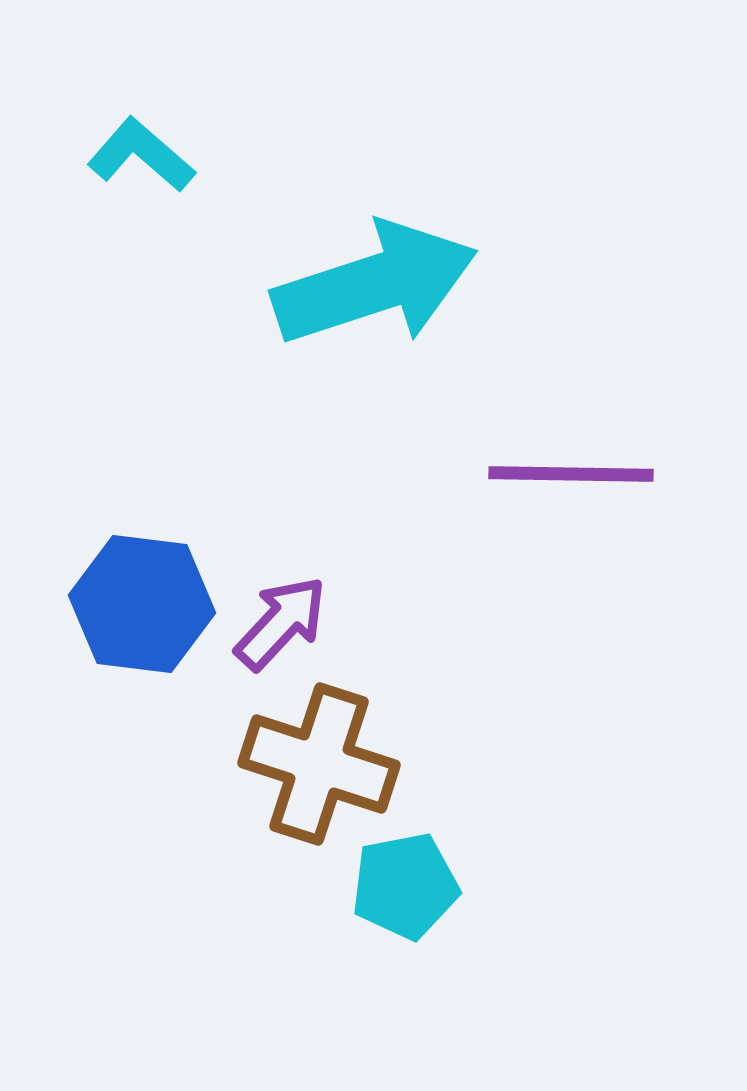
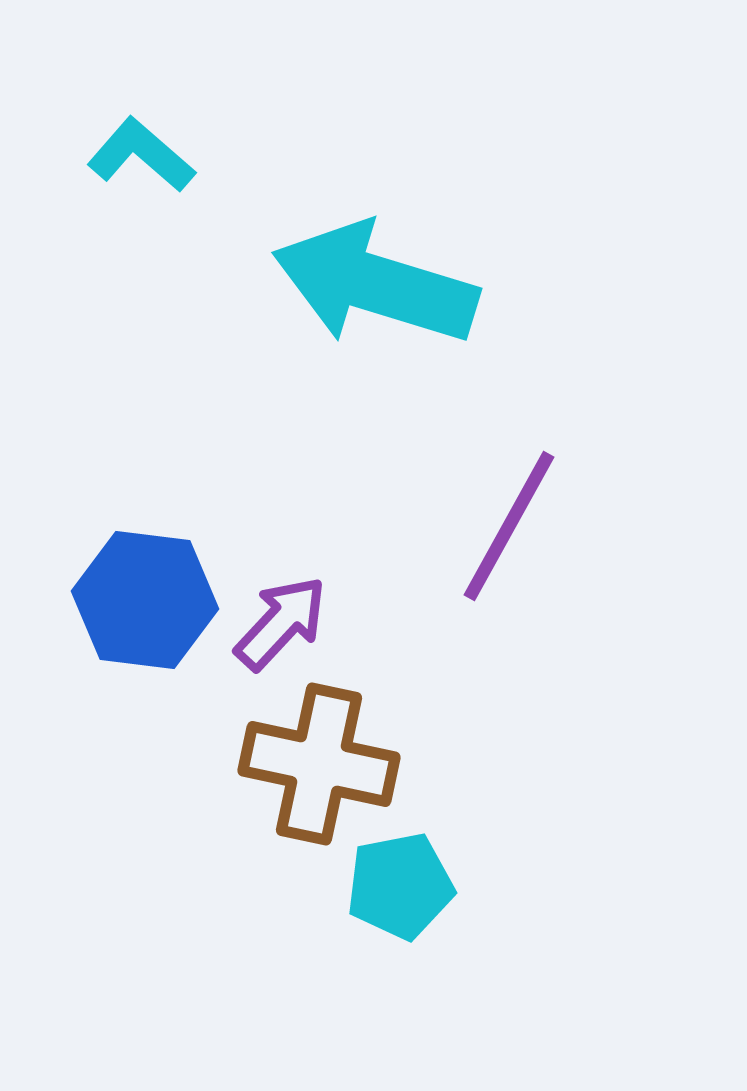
cyan arrow: rotated 145 degrees counterclockwise
purple line: moved 62 px left, 52 px down; rotated 62 degrees counterclockwise
blue hexagon: moved 3 px right, 4 px up
brown cross: rotated 6 degrees counterclockwise
cyan pentagon: moved 5 px left
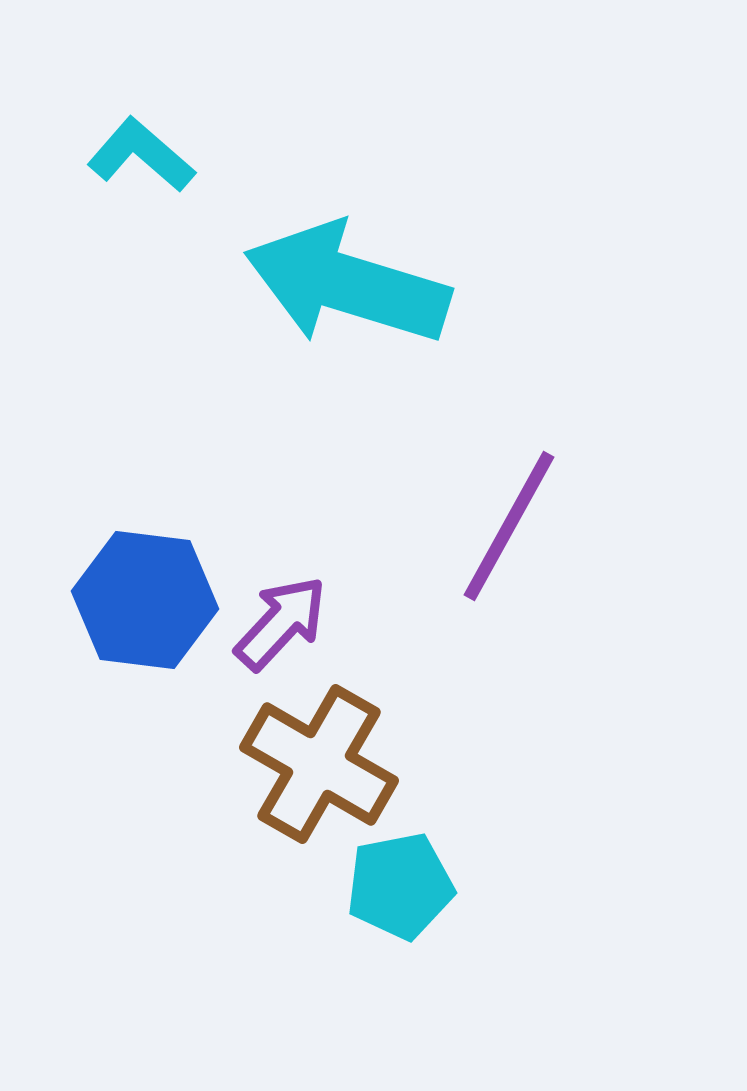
cyan arrow: moved 28 px left
brown cross: rotated 18 degrees clockwise
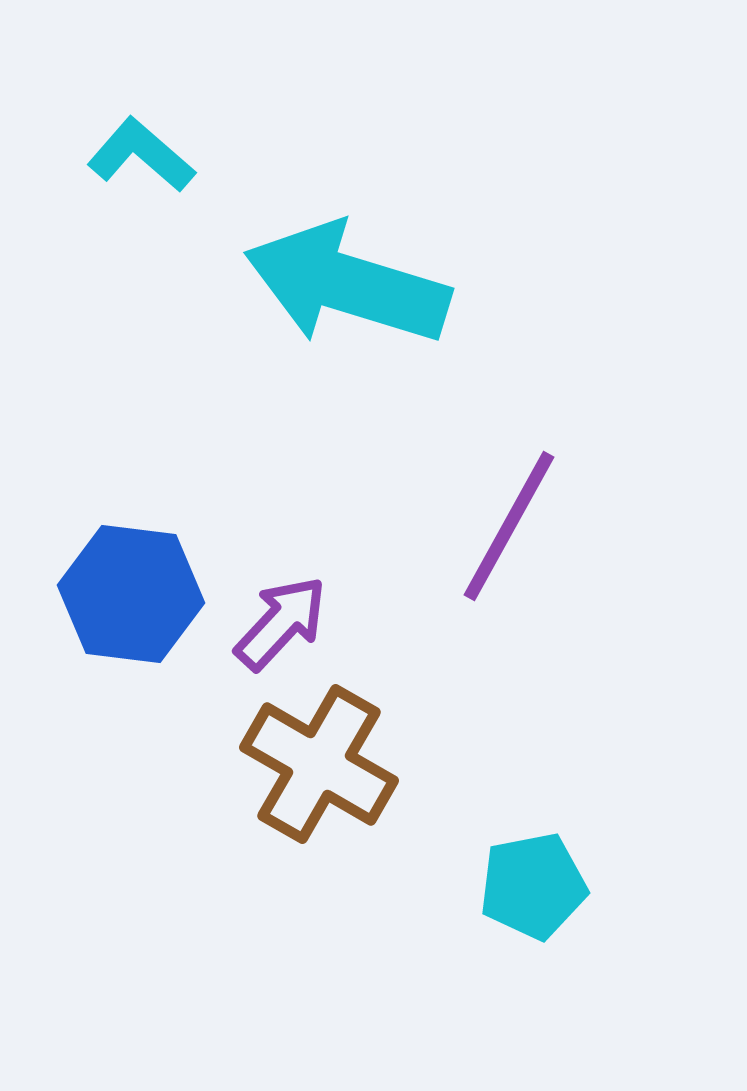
blue hexagon: moved 14 px left, 6 px up
cyan pentagon: moved 133 px right
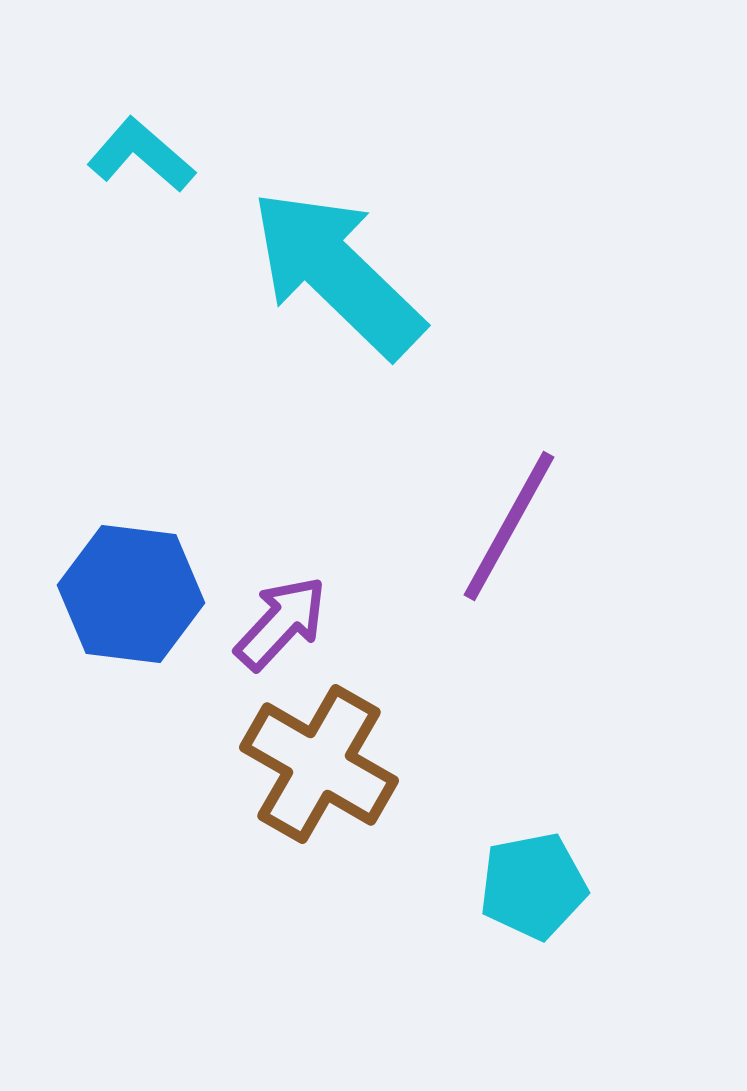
cyan arrow: moved 10 px left, 11 px up; rotated 27 degrees clockwise
